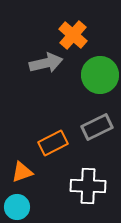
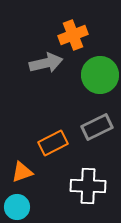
orange cross: rotated 28 degrees clockwise
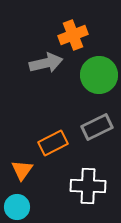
green circle: moved 1 px left
orange triangle: moved 2 px up; rotated 35 degrees counterclockwise
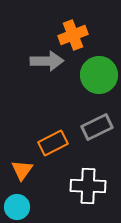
gray arrow: moved 1 px right, 2 px up; rotated 12 degrees clockwise
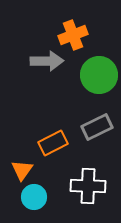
cyan circle: moved 17 px right, 10 px up
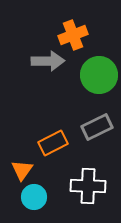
gray arrow: moved 1 px right
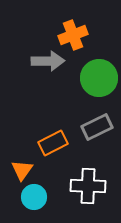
green circle: moved 3 px down
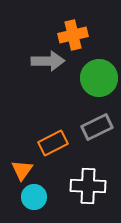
orange cross: rotated 8 degrees clockwise
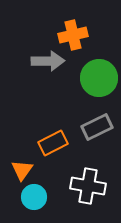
white cross: rotated 8 degrees clockwise
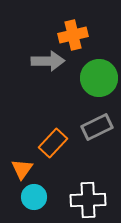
orange rectangle: rotated 20 degrees counterclockwise
orange triangle: moved 1 px up
white cross: moved 14 px down; rotated 12 degrees counterclockwise
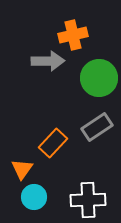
gray rectangle: rotated 8 degrees counterclockwise
